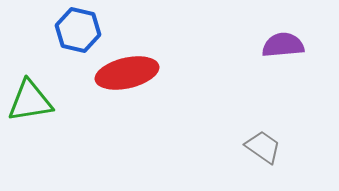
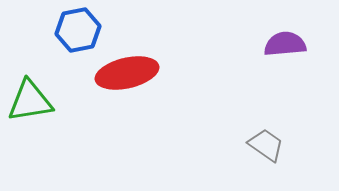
blue hexagon: rotated 24 degrees counterclockwise
purple semicircle: moved 2 px right, 1 px up
gray trapezoid: moved 3 px right, 2 px up
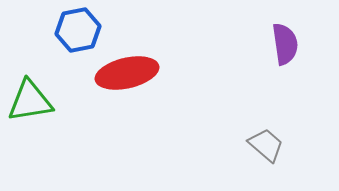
purple semicircle: rotated 87 degrees clockwise
gray trapezoid: rotated 6 degrees clockwise
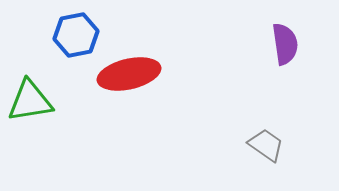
blue hexagon: moved 2 px left, 5 px down
red ellipse: moved 2 px right, 1 px down
gray trapezoid: rotated 6 degrees counterclockwise
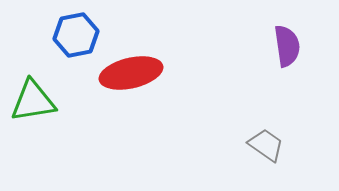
purple semicircle: moved 2 px right, 2 px down
red ellipse: moved 2 px right, 1 px up
green triangle: moved 3 px right
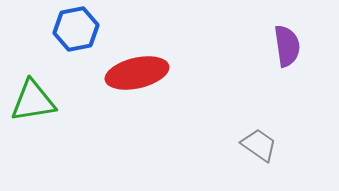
blue hexagon: moved 6 px up
red ellipse: moved 6 px right
gray trapezoid: moved 7 px left
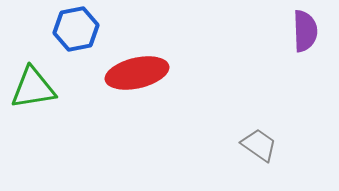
purple semicircle: moved 18 px right, 15 px up; rotated 6 degrees clockwise
green triangle: moved 13 px up
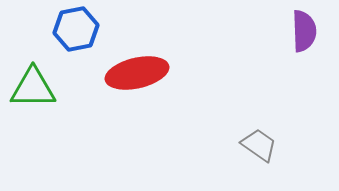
purple semicircle: moved 1 px left
green triangle: rotated 9 degrees clockwise
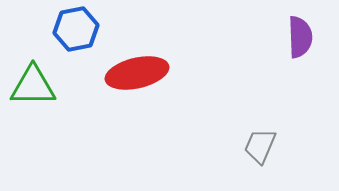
purple semicircle: moved 4 px left, 6 px down
green triangle: moved 2 px up
gray trapezoid: moved 1 px right, 1 px down; rotated 102 degrees counterclockwise
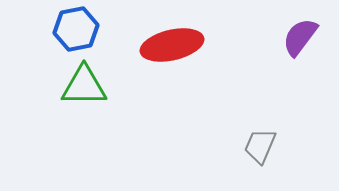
purple semicircle: rotated 141 degrees counterclockwise
red ellipse: moved 35 px right, 28 px up
green triangle: moved 51 px right
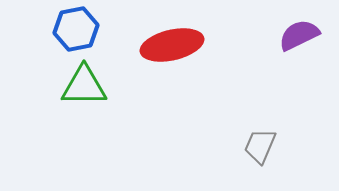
purple semicircle: moved 1 px left, 2 px up; rotated 27 degrees clockwise
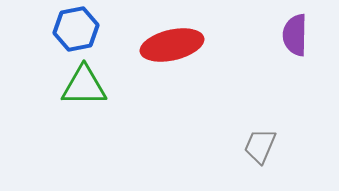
purple semicircle: moved 4 px left; rotated 63 degrees counterclockwise
